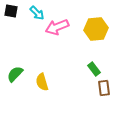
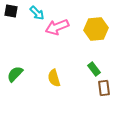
yellow semicircle: moved 12 px right, 4 px up
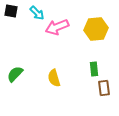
green rectangle: rotated 32 degrees clockwise
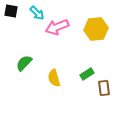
green rectangle: moved 7 px left, 5 px down; rotated 64 degrees clockwise
green semicircle: moved 9 px right, 11 px up
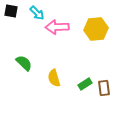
pink arrow: rotated 20 degrees clockwise
green semicircle: rotated 90 degrees clockwise
green rectangle: moved 2 px left, 10 px down
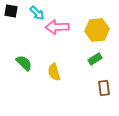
yellow hexagon: moved 1 px right, 1 px down
yellow semicircle: moved 6 px up
green rectangle: moved 10 px right, 25 px up
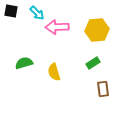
green rectangle: moved 2 px left, 4 px down
green semicircle: rotated 60 degrees counterclockwise
brown rectangle: moved 1 px left, 1 px down
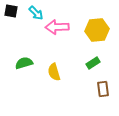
cyan arrow: moved 1 px left
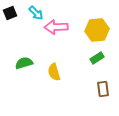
black square: moved 1 px left, 2 px down; rotated 32 degrees counterclockwise
pink arrow: moved 1 px left
green rectangle: moved 4 px right, 5 px up
